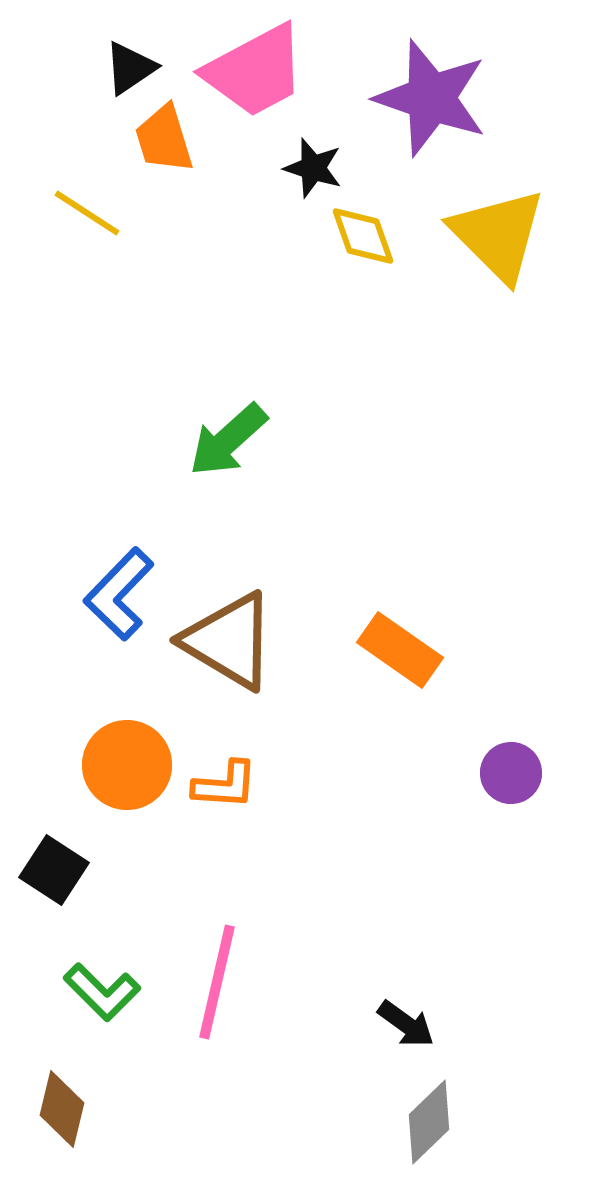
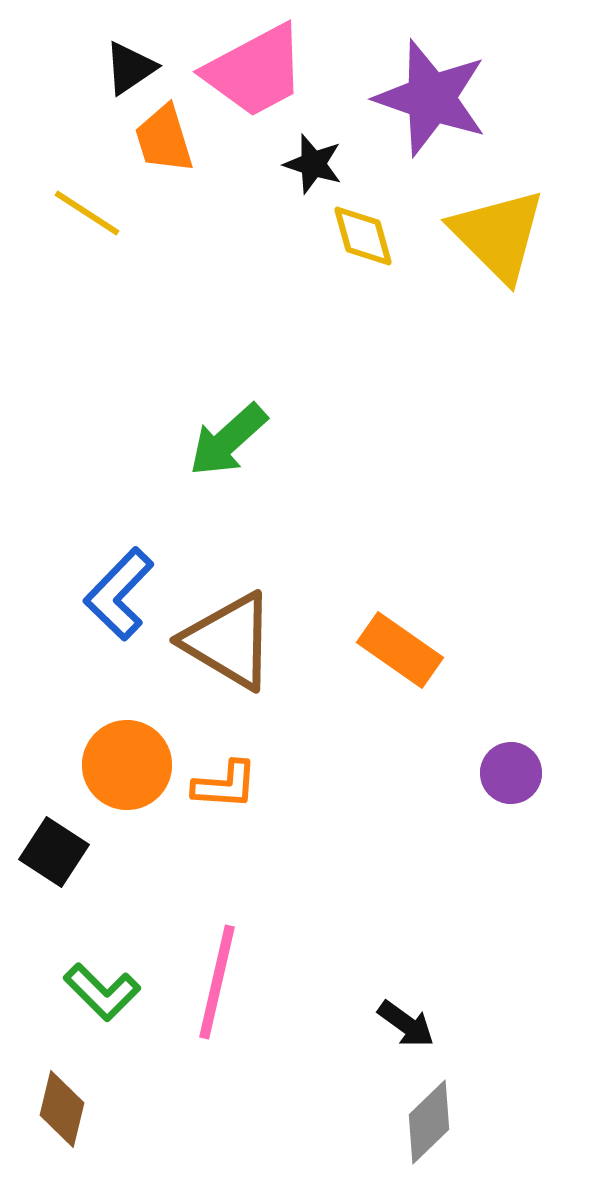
black star: moved 4 px up
yellow diamond: rotated 4 degrees clockwise
black square: moved 18 px up
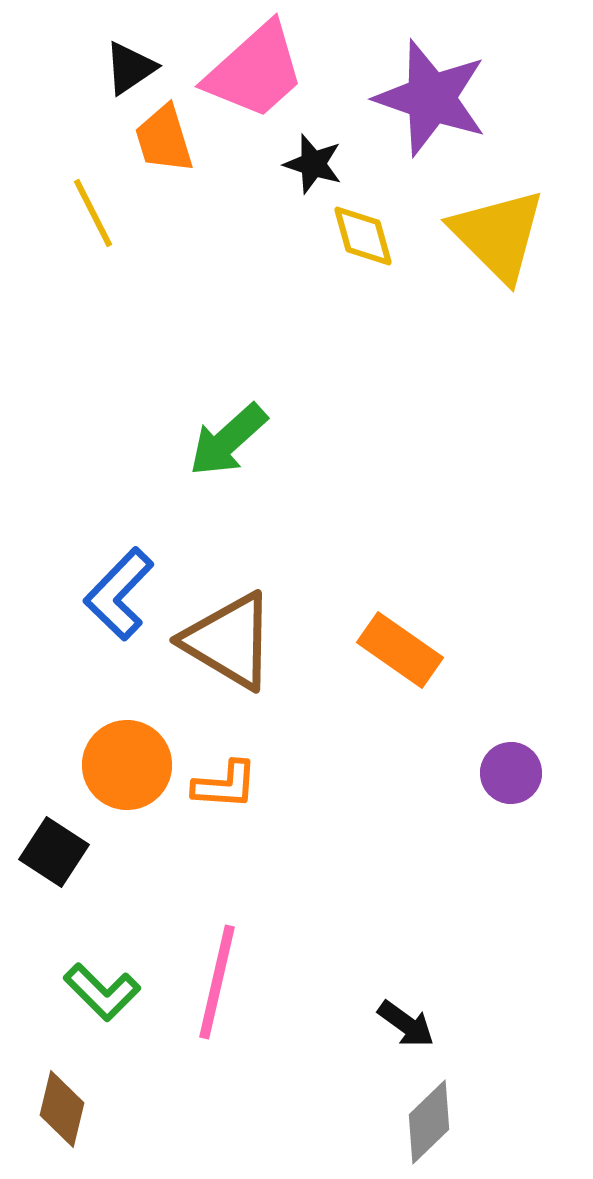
pink trapezoid: rotated 14 degrees counterclockwise
yellow line: moved 6 px right; rotated 30 degrees clockwise
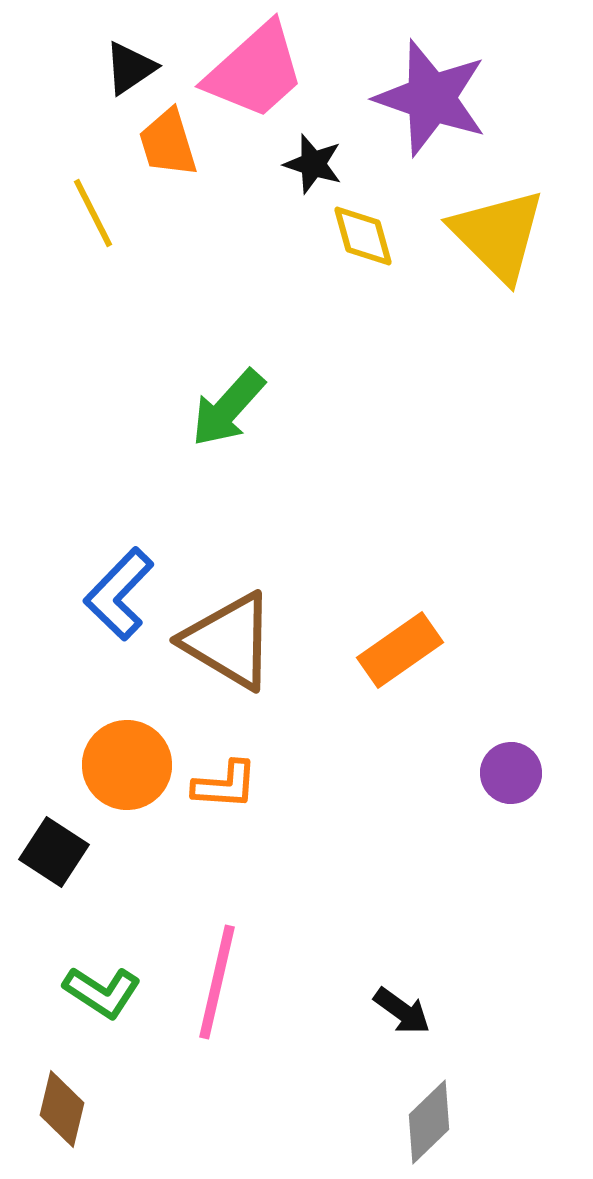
orange trapezoid: moved 4 px right, 4 px down
green arrow: moved 32 px up; rotated 6 degrees counterclockwise
orange rectangle: rotated 70 degrees counterclockwise
green L-shape: rotated 12 degrees counterclockwise
black arrow: moved 4 px left, 13 px up
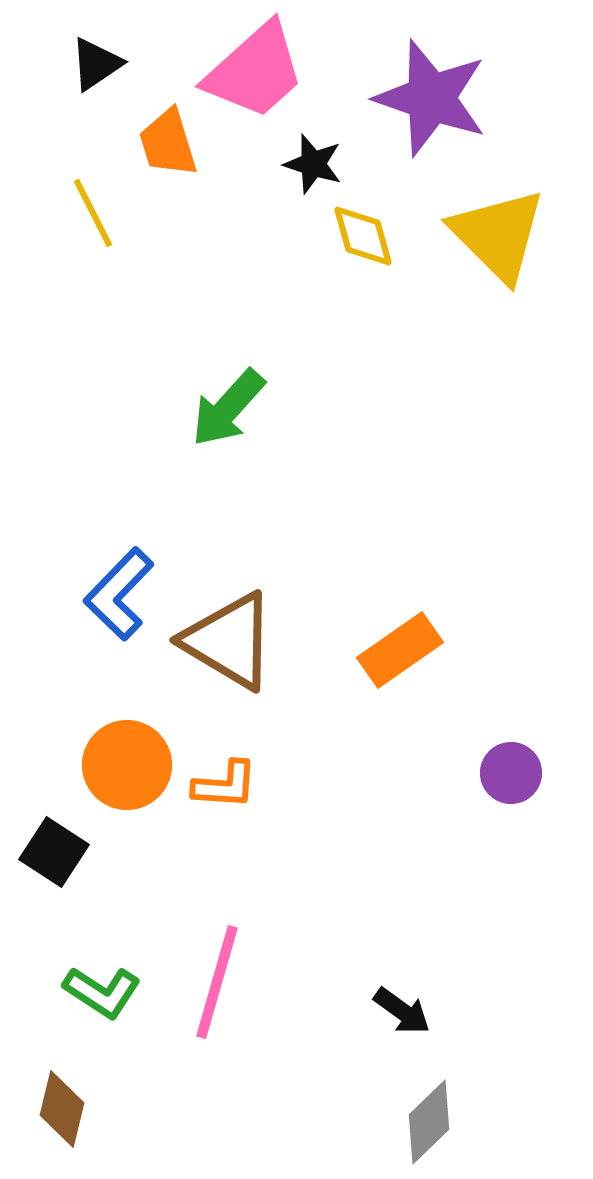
black triangle: moved 34 px left, 4 px up
pink line: rotated 3 degrees clockwise
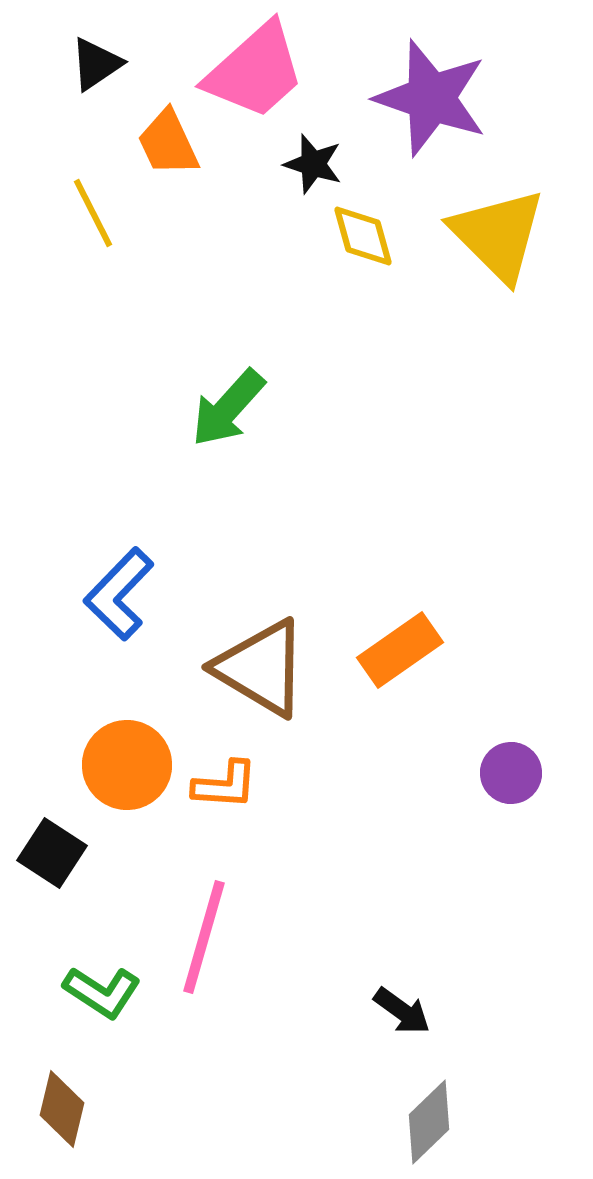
orange trapezoid: rotated 8 degrees counterclockwise
brown triangle: moved 32 px right, 27 px down
black square: moved 2 px left, 1 px down
pink line: moved 13 px left, 45 px up
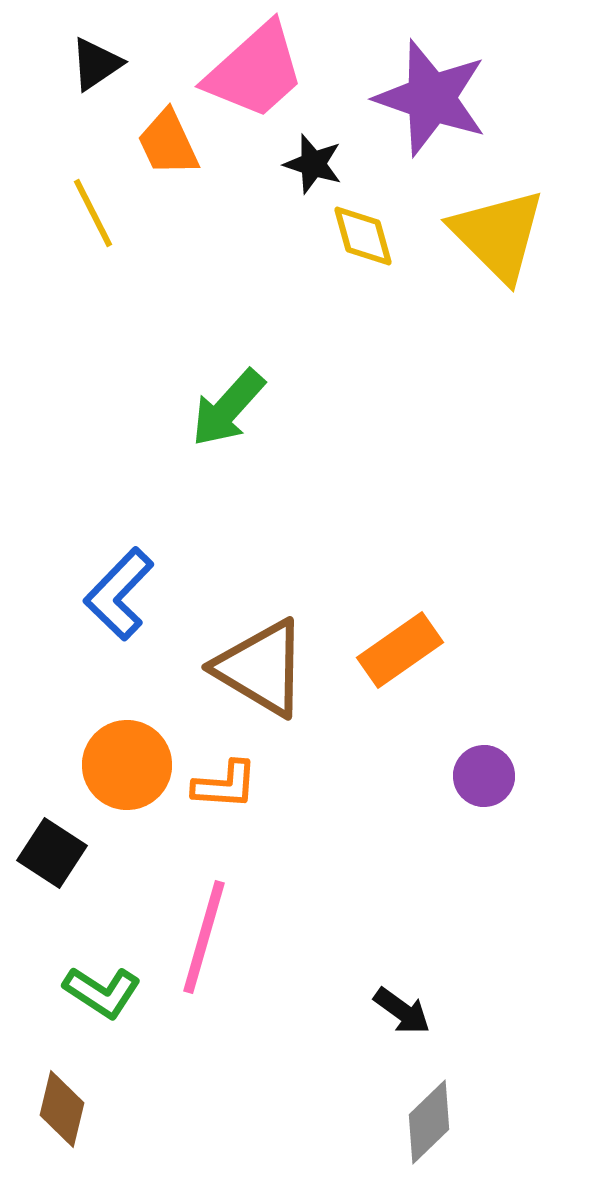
purple circle: moved 27 px left, 3 px down
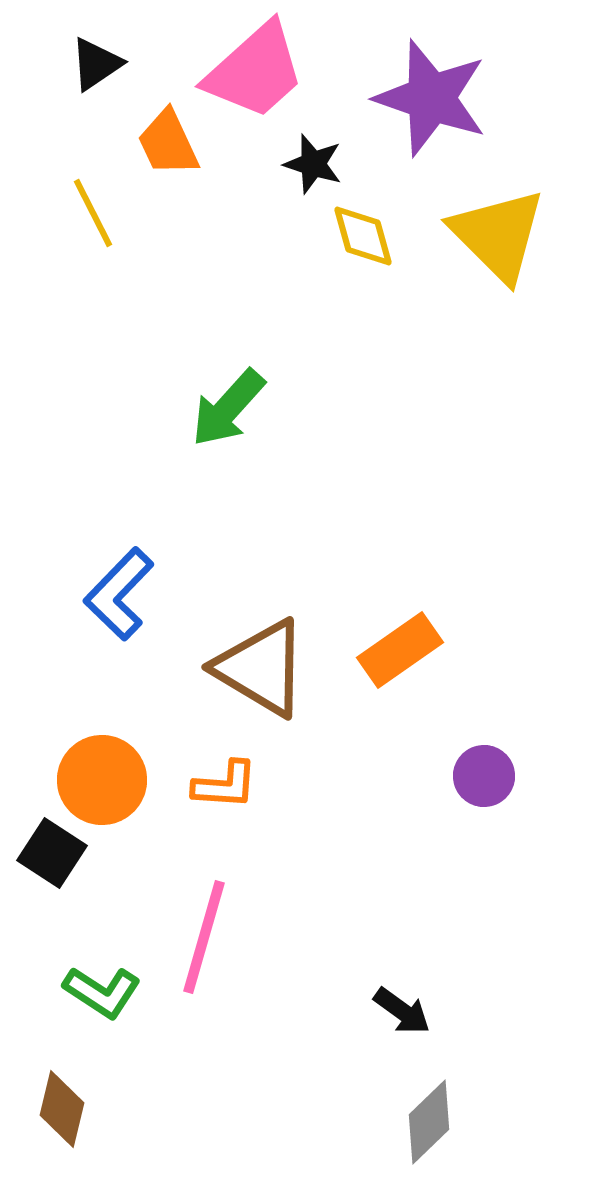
orange circle: moved 25 px left, 15 px down
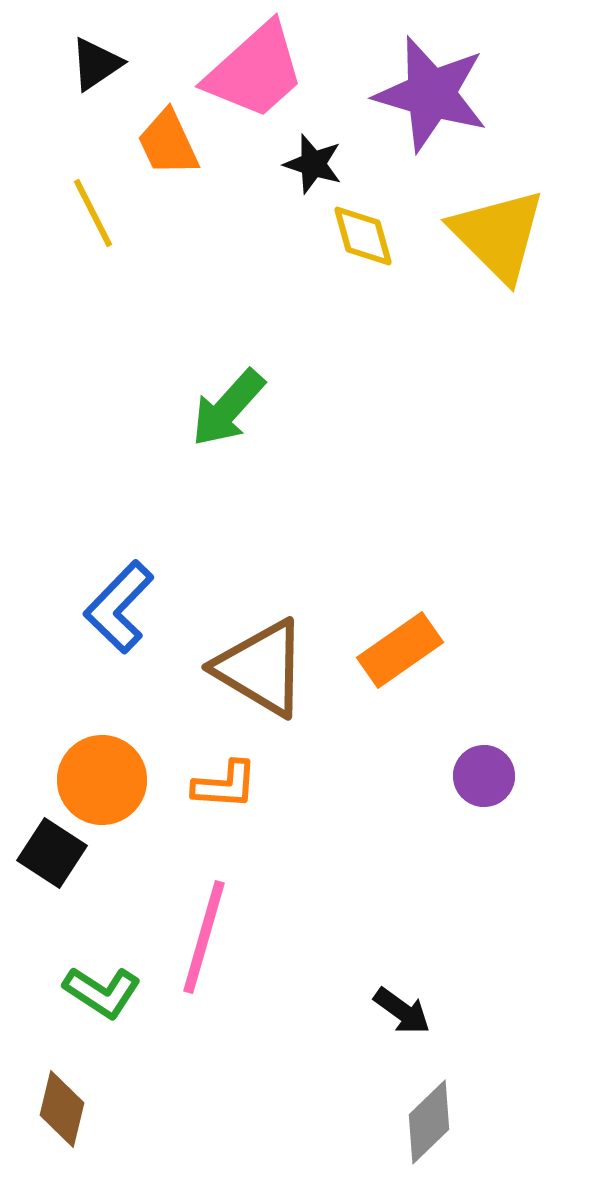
purple star: moved 4 px up; rotated 3 degrees counterclockwise
blue L-shape: moved 13 px down
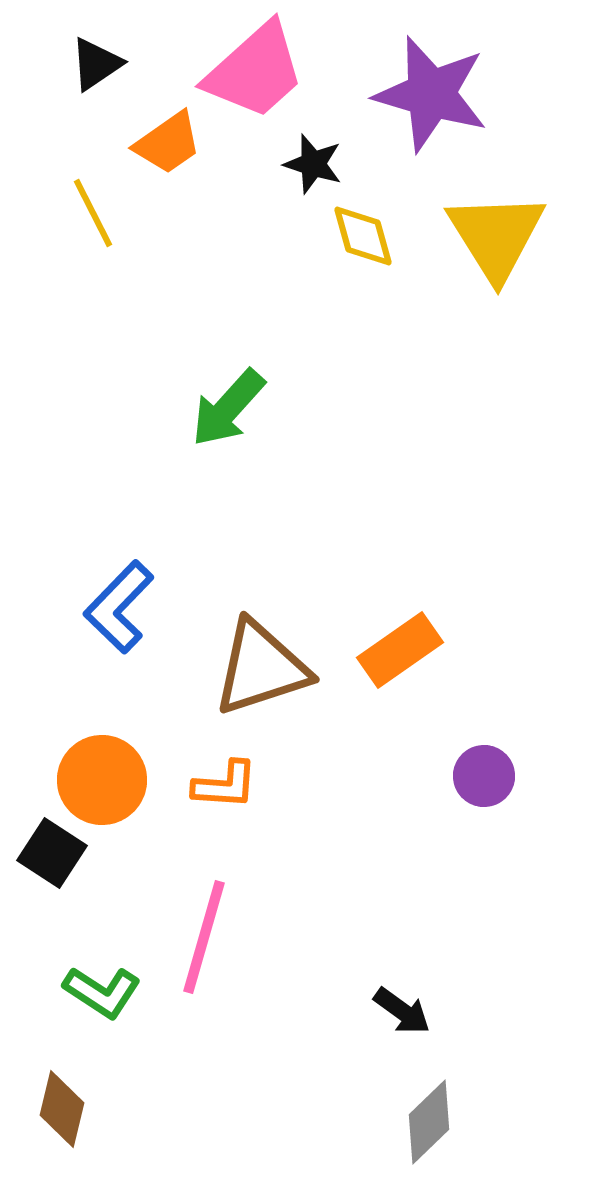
orange trapezoid: rotated 100 degrees counterclockwise
yellow triangle: moved 2 px left, 1 px down; rotated 13 degrees clockwise
brown triangle: rotated 49 degrees counterclockwise
